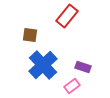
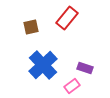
red rectangle: moved 2 px down
brown square: moved 1 px right, 8 px up; rotated 21 degrees counterclockwise
purple rectangle: moved 2 px right, 1 px down
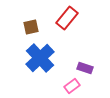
blue cross: moved 3 px left, 7 px up
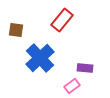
red rectangle: moved 5 px left, 2 px down
brown square: moved 15 px left, 3 px down; rotated 21 degrees clockwise
purple rectangle: rotated 14 degrees counterclockwise
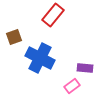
red rectangle: moved 9 px left, 5 px up
brown square: moved 2 px left, 7 px down; rotated 28 degrees counterclockwise
blue cross: rotated 20 degrees counterclockwise
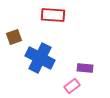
red rectangle: rotated 55 degrees clockwise
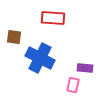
red rectangle: moved 3 px down
brown square: rotated 28 degrees clockwise
pink rectangle: moved 1 px right, 1 px up; rotated 42 degrees counterclockwise
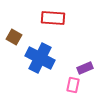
brown square: rotated 21 degrees clockwise
purple rectangle: rotated 28 degrees counterclockwise
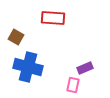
brown square: moved 2 px right
blue cross: moved 12 px left, 9 px down; rotated 12 degrees counterclockwise
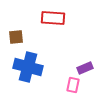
brown square: rotated 35 degrees counterclockwise
